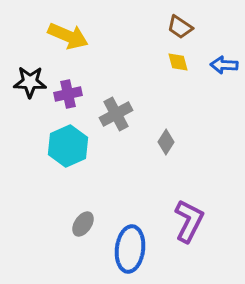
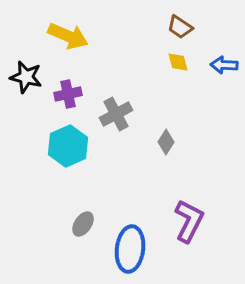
black star: moved 4 px left, 5 px up; rotated 12 degrees clockwise
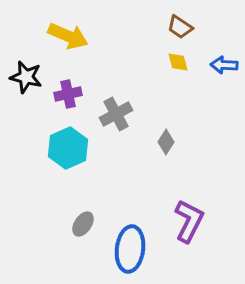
cyan hexagon: moved 2 px down
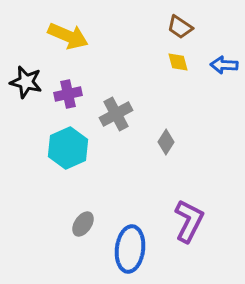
black star: moved 5 px down
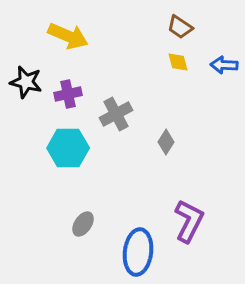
cyan hexagon: rotated 24 degrees clockwise
blue ellipse: moved 8 px right, 3 px down
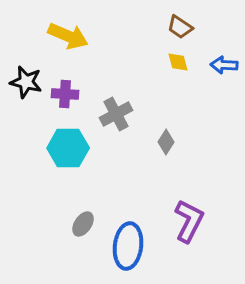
purple cross: moved 3 px left; rotated 16 degrees clockwise
blue ellipse: moved 10 px left, 6 px up
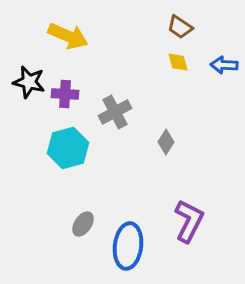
black star: moved 3 px right
gray cross: moved 1 px left, 2 px up
cyan hexagon: rotated 15 degrees counterclockwise
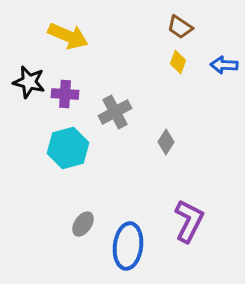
yellow diamond: rotated 35 degrees clockwise
